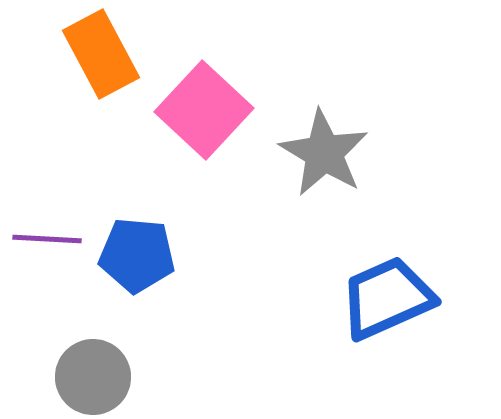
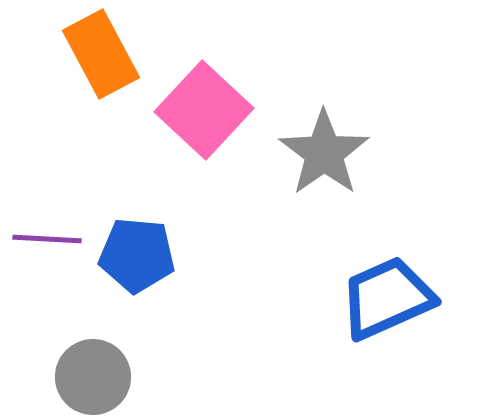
gray star: rotated 6 degrees clockwise
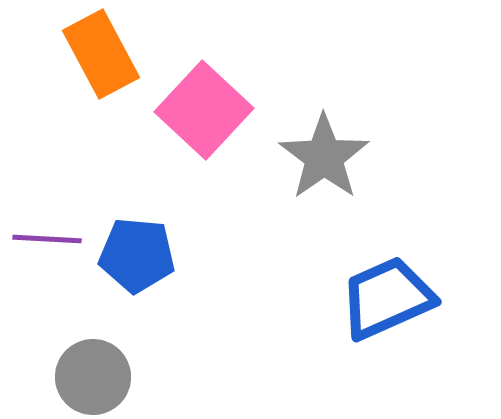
gray star: moved 4 px down
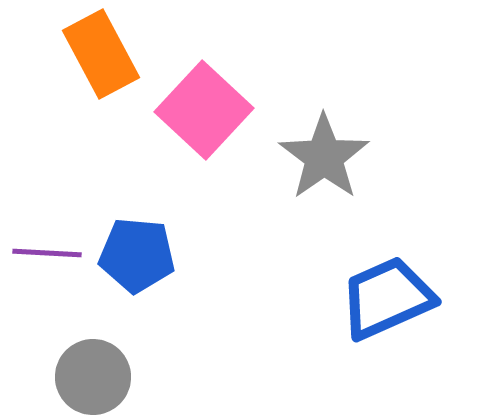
purple line: moved 14 px down
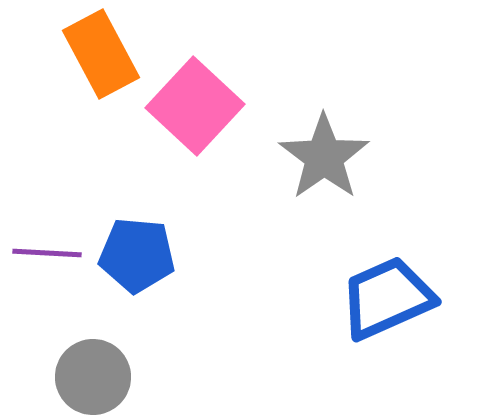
pink square: moved 9 px left, 4 px up
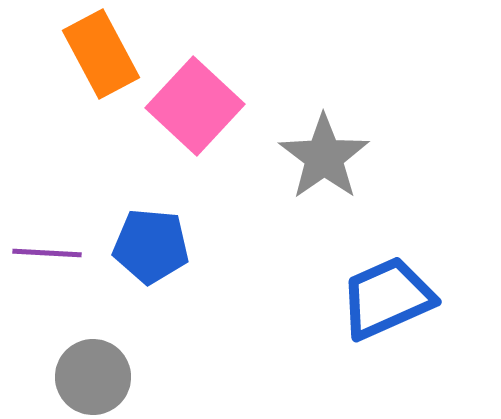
blue pentagon: moved 14 px right, 9 px up
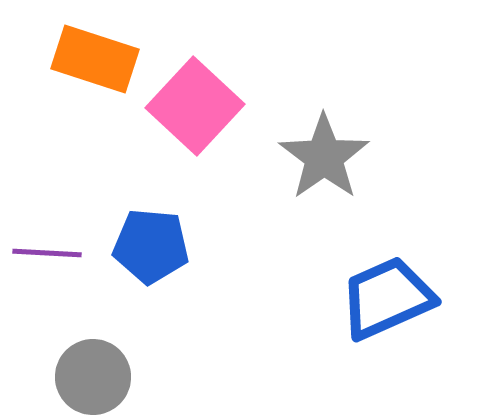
orange rectangle: moved 6 px left, 5 px down; rotated 44 degrees counterclockwise
